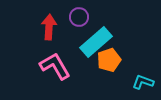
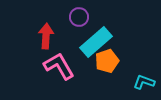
red arrow: moved 3 px left, 9 px down
orange pentagon: moved 2 px left, 1 px down
pink L-shape: moved 4 px right
cyan L-shape: moved 1 px right
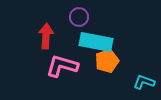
cyan rectangle: rotated 52 degrees clockwise
pink L-shape: moved 3 px right; rotated 44 degrees counterclockwise
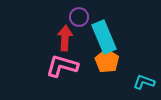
red arrow: moved 19 px right, 2 px down
cyan rectangle: moved 8 px right, 5 px up; rotated 56 degrees clockwise
orange pentagon: rotated 20 degrees counterclockwise
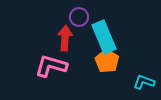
pink L-shape: moved 11 px left
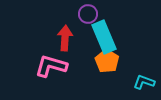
purple circle: moved 9 px right, 3 px up
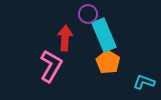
cyan rectangle: moved 2 px up
orange pentagon: moved 1 px right, 1 px down
pink L-shape: rotated 104 degrees clockwise
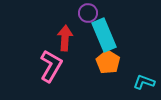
purple circle: moved 1 px up
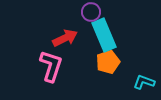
purple circle: moved 3 px right, 1 px up
red arrow: rotated 60 degrees clockwise
orange pentagon: rotated 20 degrees clockwise
pink L-shape: rotated 12 degrees counterclockwise
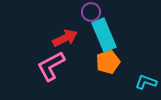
pink L-shape: rotated 136 degrees counterclockwise
cyan L-shape: moved 2 px right
